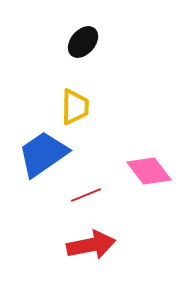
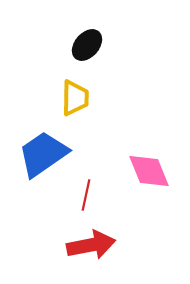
black ellipse: moved 4 px right, 3 px down
yellow trapezoid: moved 9 px up
pink diamond: rotated 15 degrees clockwise
red line: rotated 56 degrees counterclockwise
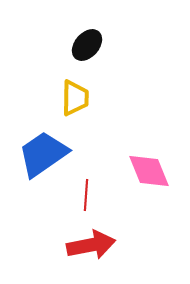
red line: rotated 8 degrees counterclockwise
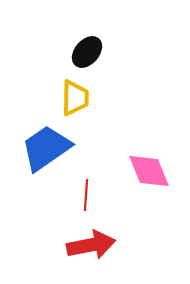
black ellipse: moved 7 px down
blue trapezoid: moved 3 px right, 6 px up
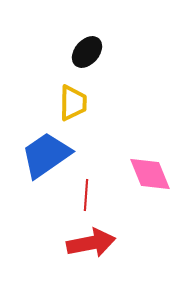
yellow trapezoid: moved 2 px left, 5 px down
blue trapezoid: moved 7 px down
pink diamond: moved 1 px right, 3 px down
red arrow: moved 2 px up
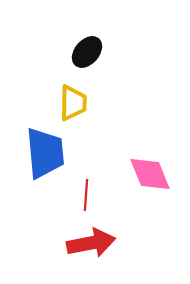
blue trapezoid: moved 1 px left, 2 px up; rotated 120 degrees clockwise
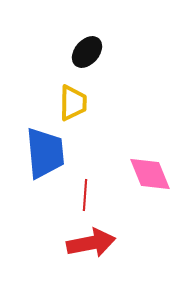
red line: moved 1 px left
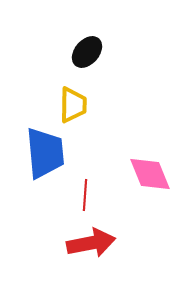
yellow trapezoid: moved 2 px down
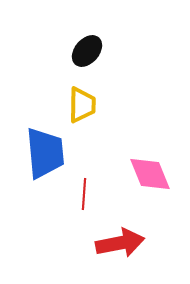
black ellipse: moved 1 px up
yellow trapezoid: moved 9 px right
red line: moved 1 px left, 1 px up
red arrow: moved 29 px right
